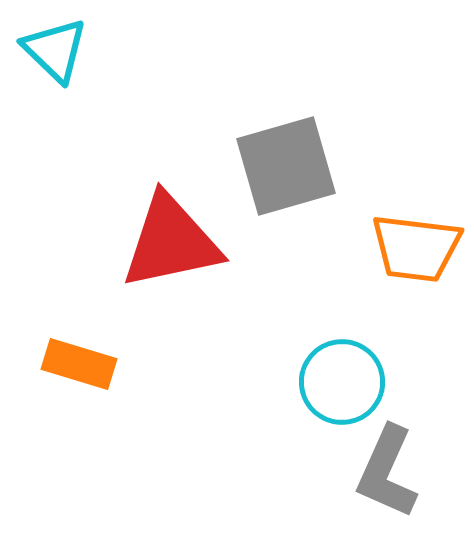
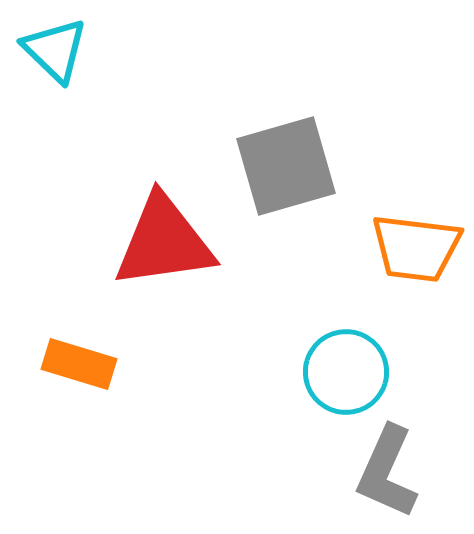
red triangle: moved 7 px left; rotated 4 degrees clockwise
cyan circle: moved 4 px right, 10 px up
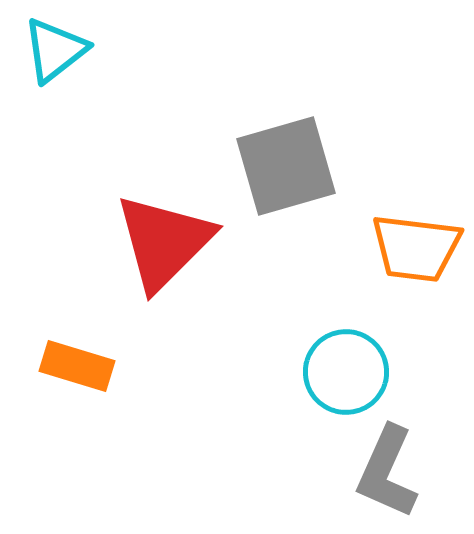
cyan triangle: rotated 38 degrees clockwise
red triangle: rotated 37 degrees counterclockwise
orange rectangle: moved 2 px left, 2 px down
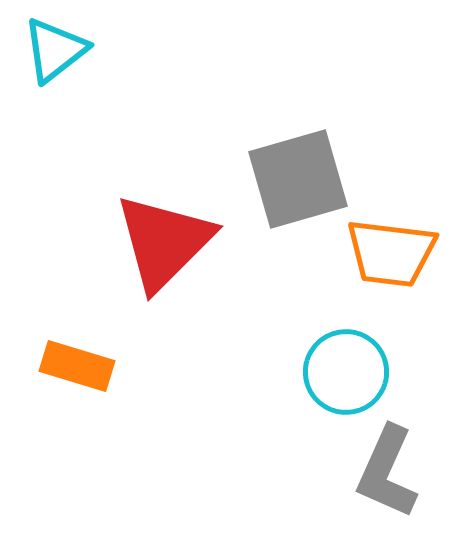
gray square: moved 12 px right, 13 px down
orange trapezoid: moved 25 px left, 5 px down
